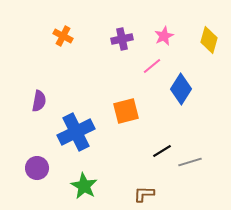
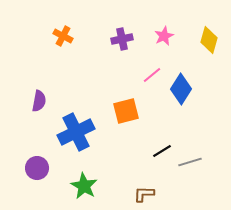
pink line: moved 9 px down
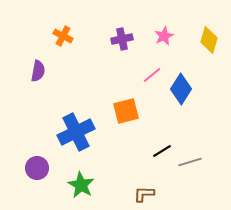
purple semicircle: moved 1 px left, 30 px up
green star: moved 3 px left, 1 px up
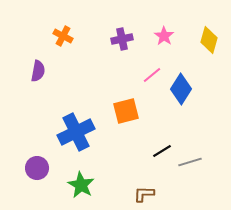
pink star: rotated 12 degrees counterclockwise
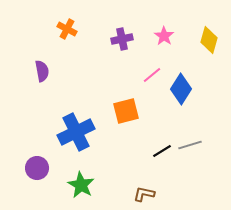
orange cross: moved 4 px right, 7 px up
purple semicircle: moved 4 px right; rotated 20 degrees counterclockwise
gray line: moved 17 px up
brown L-shape: rotated 10 degrees clockwise
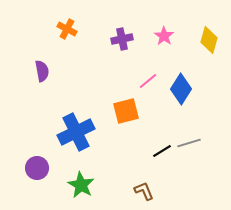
pink line: moved 4 px left, 6 px down
gray line: moved 1 px left, 2 px up
brown L-shape: moved 3 px up; rotated 55 degrees clockwise
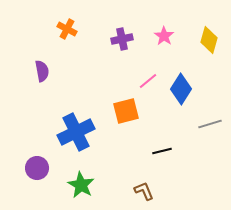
gray line: moved 21 px right, 19 px up
black line: rotated 18 degrees clockwise
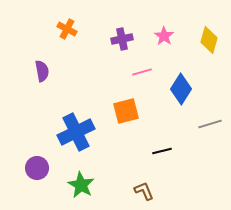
pink line: moved 6 px left, 9 px up; rotated 24 degrees clockwise
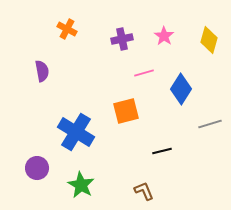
pink line: moved 2 px right, 1 px down
blue cross: rotated 33 degrees counterclockwise
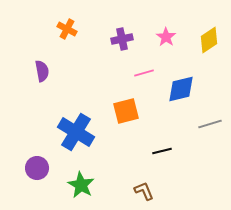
pink star: moved 2 px right, 1 px down
yellow diamond: rotated 40 degrees clockwise
blue diamond: rotated 44 degrees clockwise
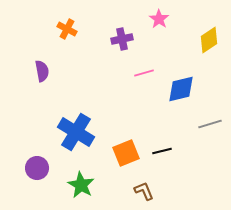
pink star: moved 7 px left, 18 px up
orange square: moved 42 px down; rotated 8 degrees counterclockwise
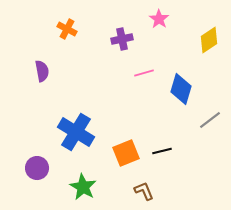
blue diamond: rotated 60 degrees counterclockwise
gray line: moved 4 px up; rotated 20 degrees counterclockwise
green star: moved 2 px right, 2 px down
